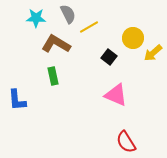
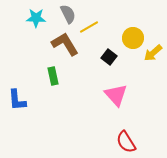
brown L-shape: moved 9 px right; rotated 28 degrees clockwise
pink triangle: rotated 25 degrees clockwise
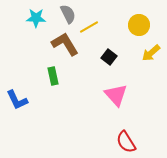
yellow circle: moved 6 px right, 13 px up
yellow arrow: moved 2 px left
blue L-shape: rotated 20 degrees counterclockwise
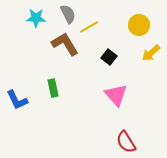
green rectangle: moved 12 px down
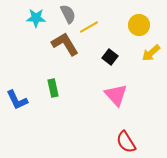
black square: moved 1 px right
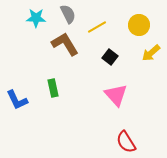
yellow line: moved 8 px right
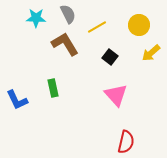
red semicircle: rotated 135 degrees counterclockwise
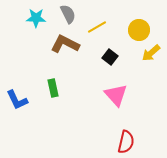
yellow circle: moved 5 px down
brown L-shape: rotated 32 degrees counterclockwise
